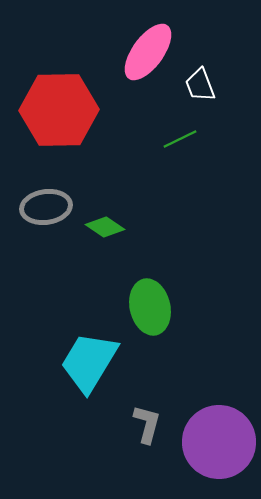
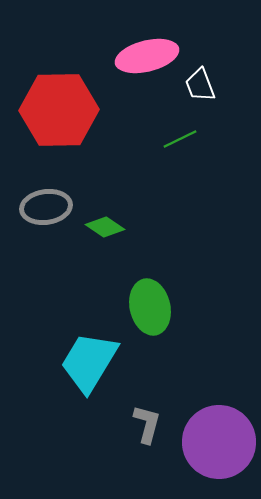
pink ellipse: moved 1 px left, 4 px down; rotated 40 degrees clockwise
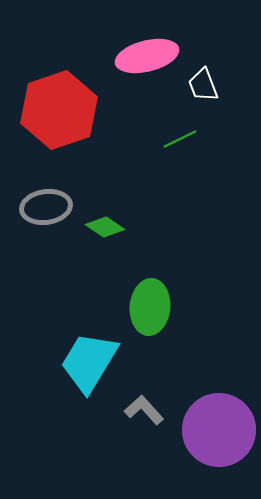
white trapezoid: moved 3 px right
red hexagon: rotated 18 degrees counterclockwise
green ellipse: rotated 18 degrees clockwise
gray L-shape: moved 3 px left, 14 px up; rotated 57 degrees counterclockwise
purple circle: moved 12 px up
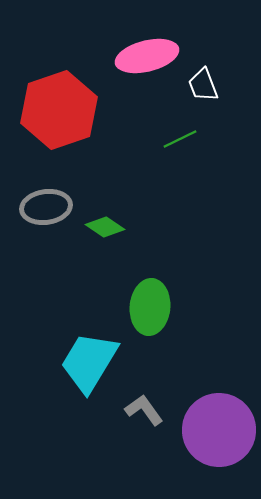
gray L-shape: rotated 6 degrees clockwise
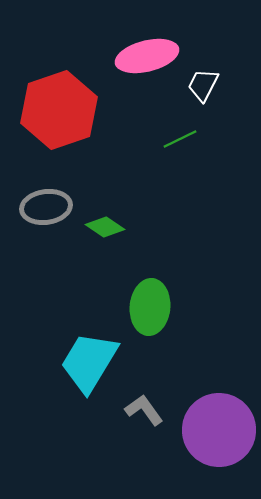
white trapezoid: rotated 48 degrees clockwise
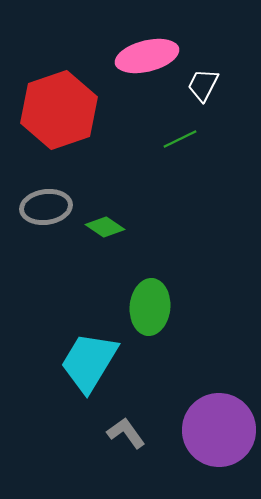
gray L-shape: moved 18 px left, 23 px down
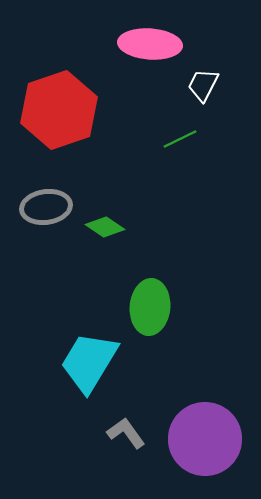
pink ellipse: moved 3 px right, 12 px up; rotated 18 degrees clockwise
purple circle: moved 14 px left, 9 px down
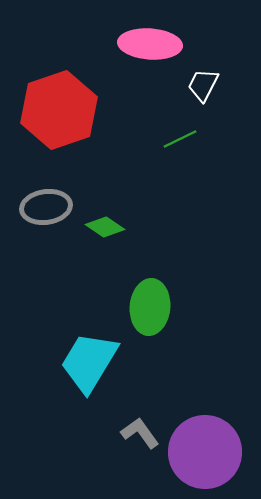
gray L-shape: moved 14 px right
purple circle: moved 13 px down
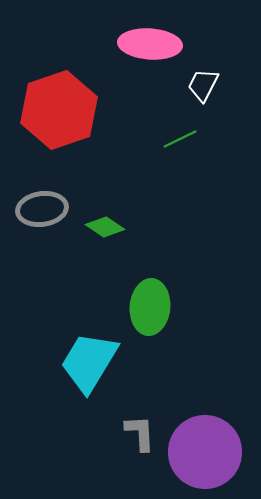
gray ellipse: moved 4 px left, 2 px down
gray L-shape: rotated 33 degrees clockwise
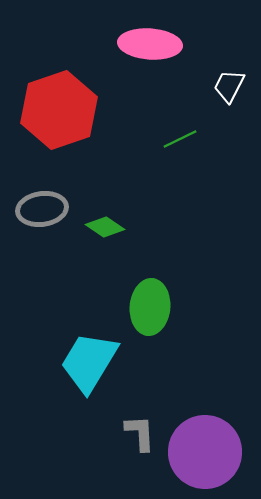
white trapezoid: moved 26 px right, 1 px down
